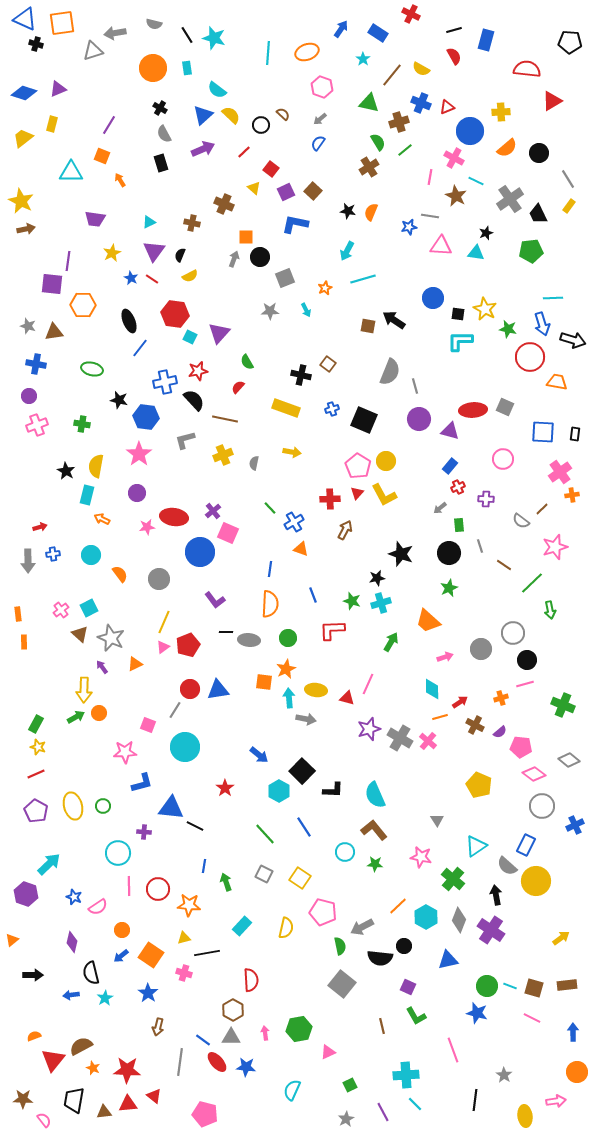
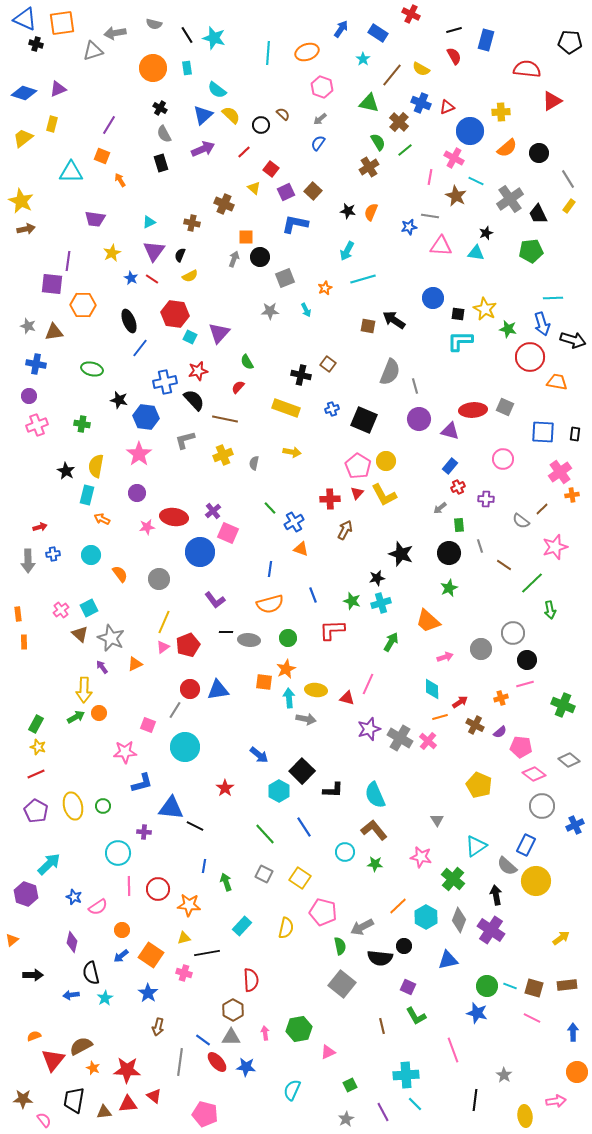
brown cross at (399, 122): rotated 30 degrees counterclockwise
orange semicircle at (270, 604): rotated 72 degrees clockwise
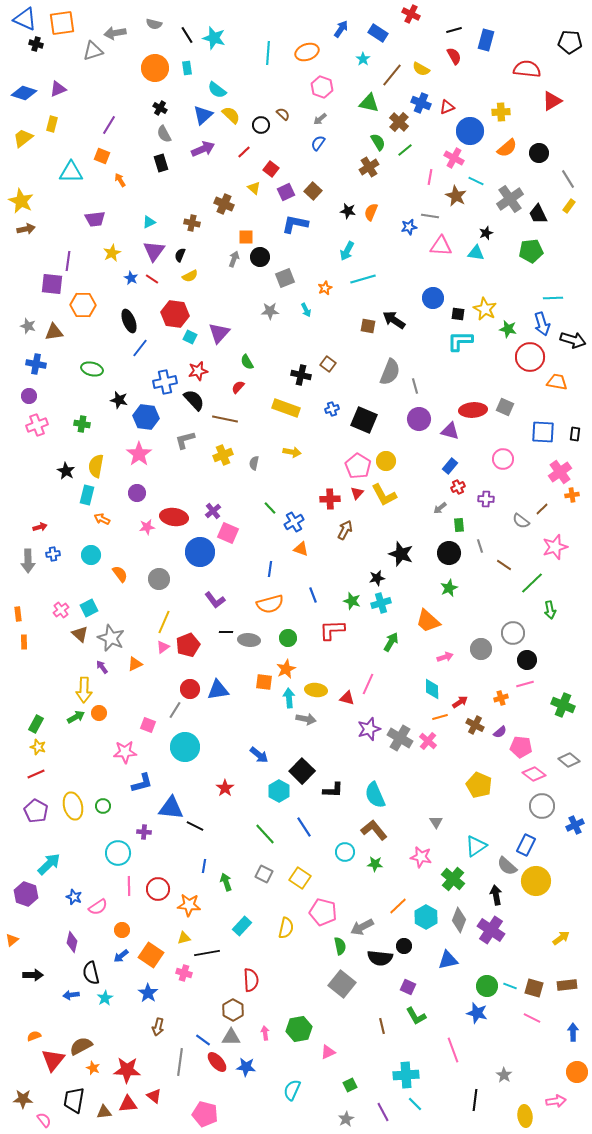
orange circle at (153, 68): moved 2 px right
purple trapezoid at (95, 219): rotated 15 degrees counterclockwise
gray triangle at (437, 820): moved 1 px left, 2 px down
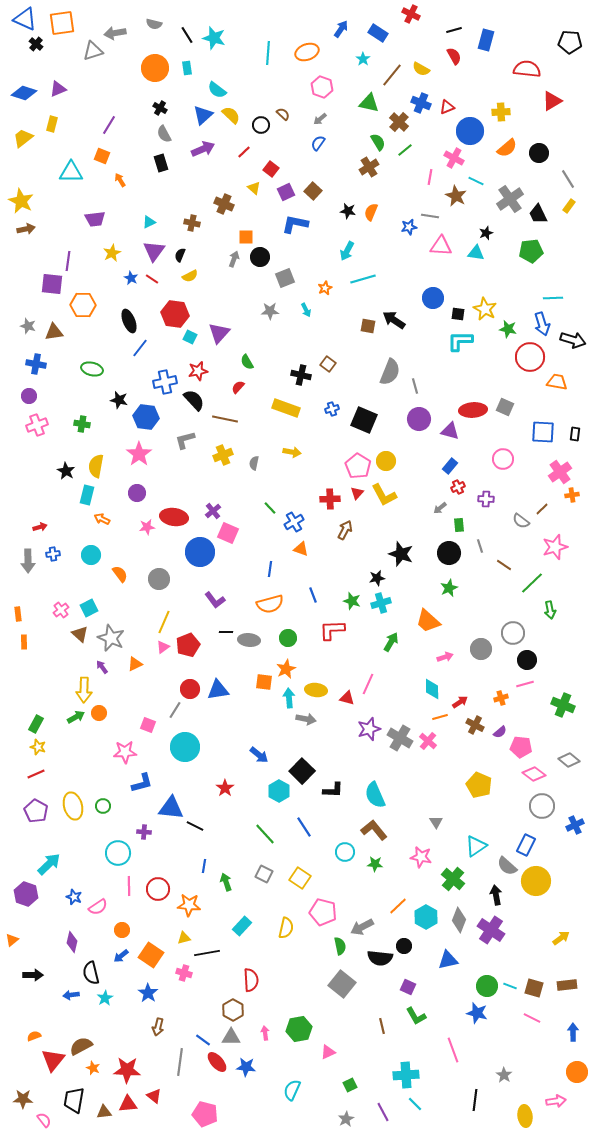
black cross at (36, 44): rotated 24 degrees clockwise
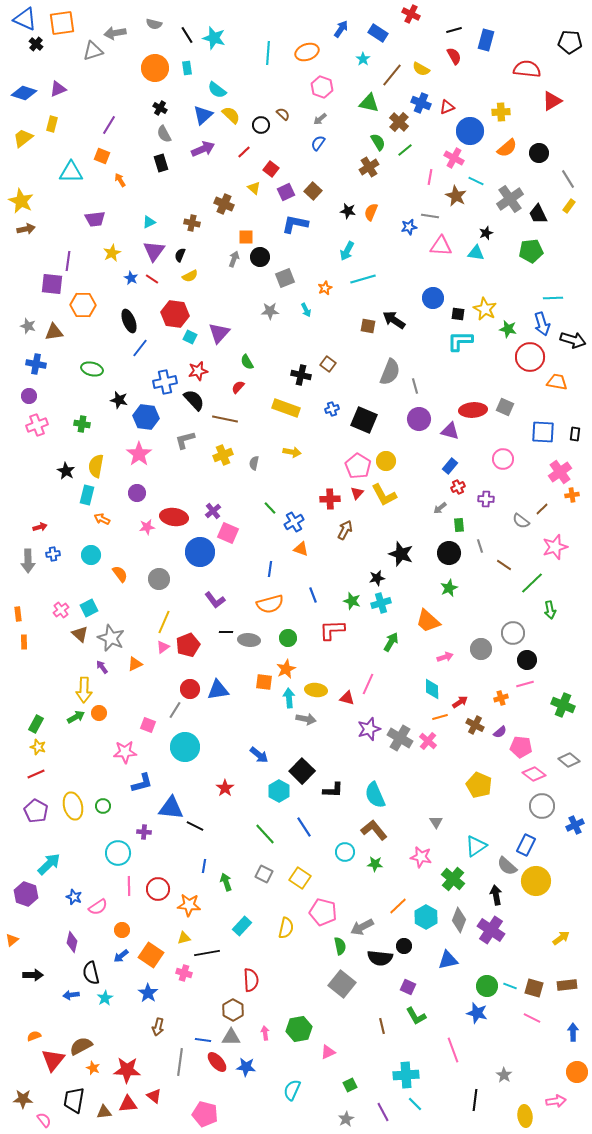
blue line at (203, 1040): rotated 28 degrees counterclockwise
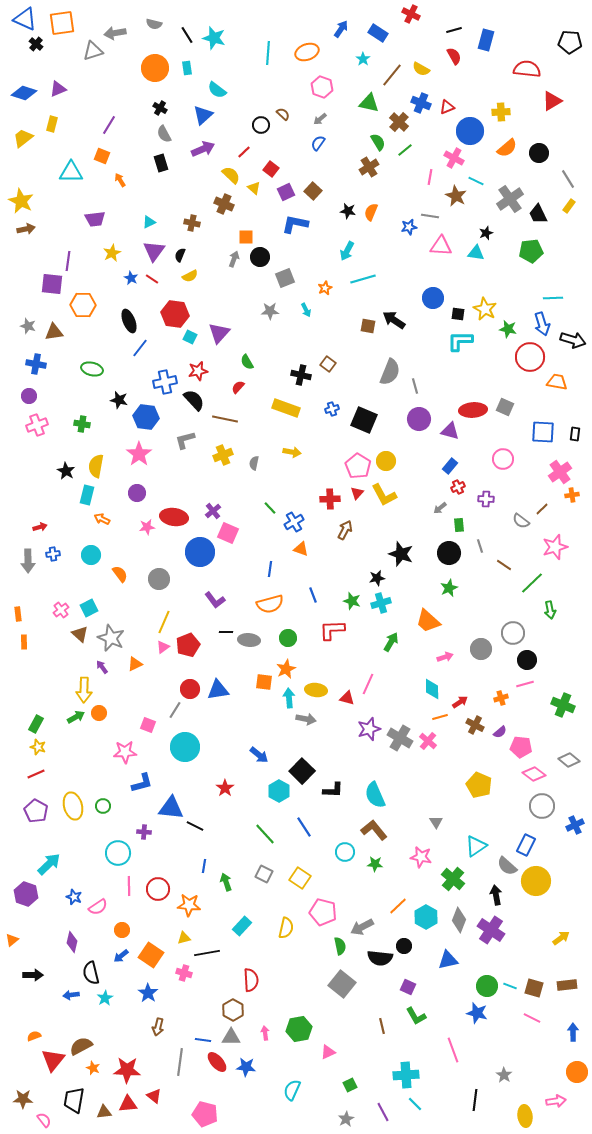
yellow semicircle at (231, 115): moved 60 px down
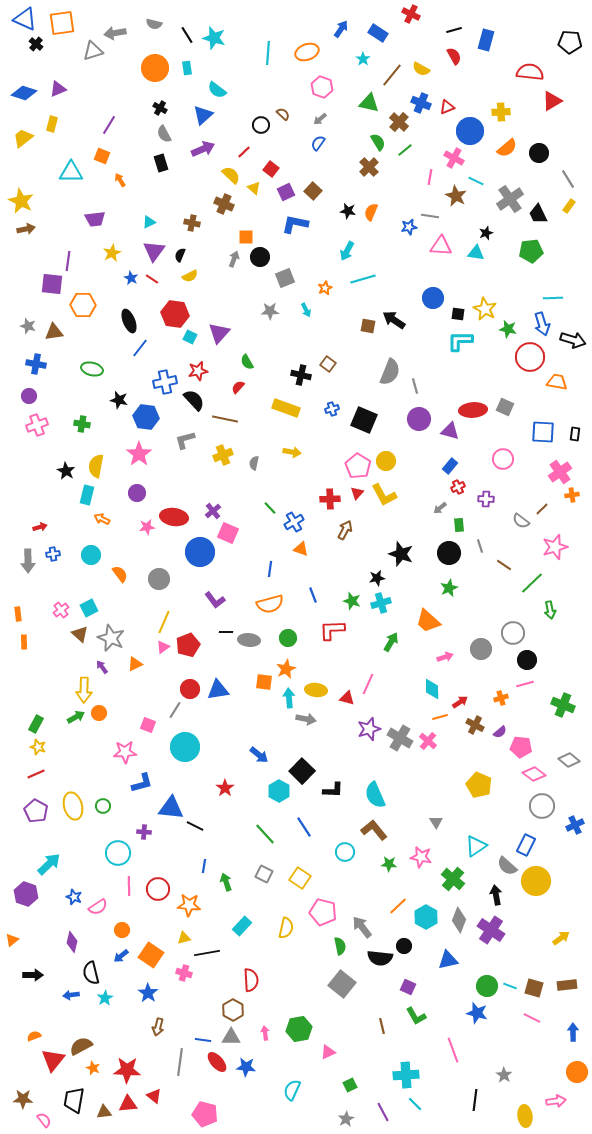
red semicircle at (527, 69): moved 3 px right, 3 px down
brown cross at (369, 167): rotated 12 degrees counterclockwise
green star at (375, 864): moved 14 px right
gray arrow at (362, 927): rotated 80 degrees clockwise
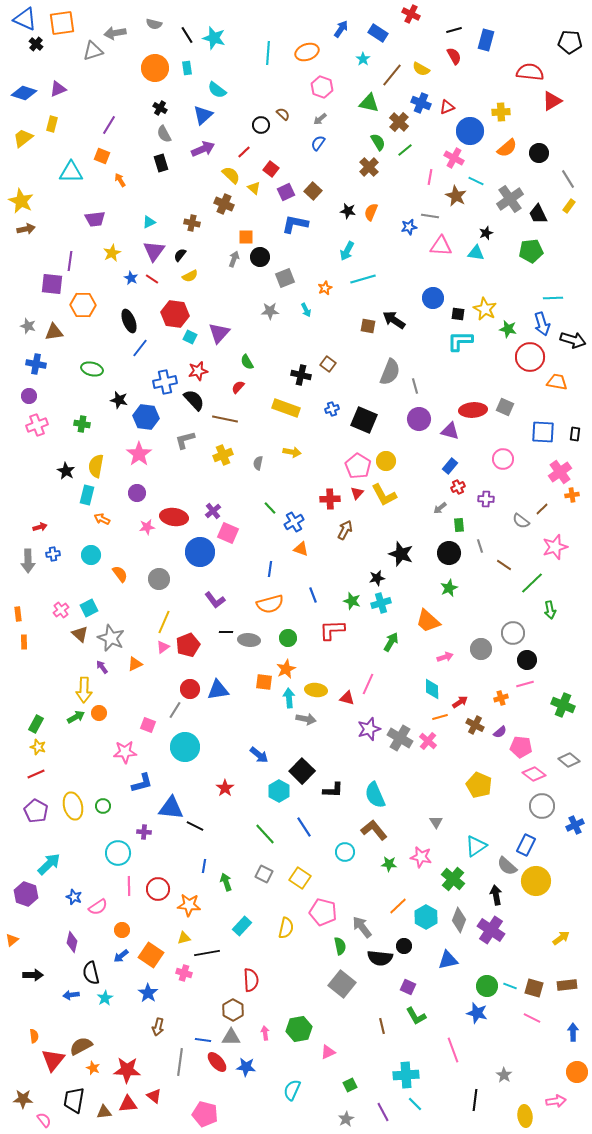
black semicircle at (180, 255): rotated 16 degrees clockwise
purple line at (68, 261): moved 2 px right
gray semicircle at (254, 463): moved 4 px right
orange semicircle at (34, 1036): rotated 104 degrees clockwise
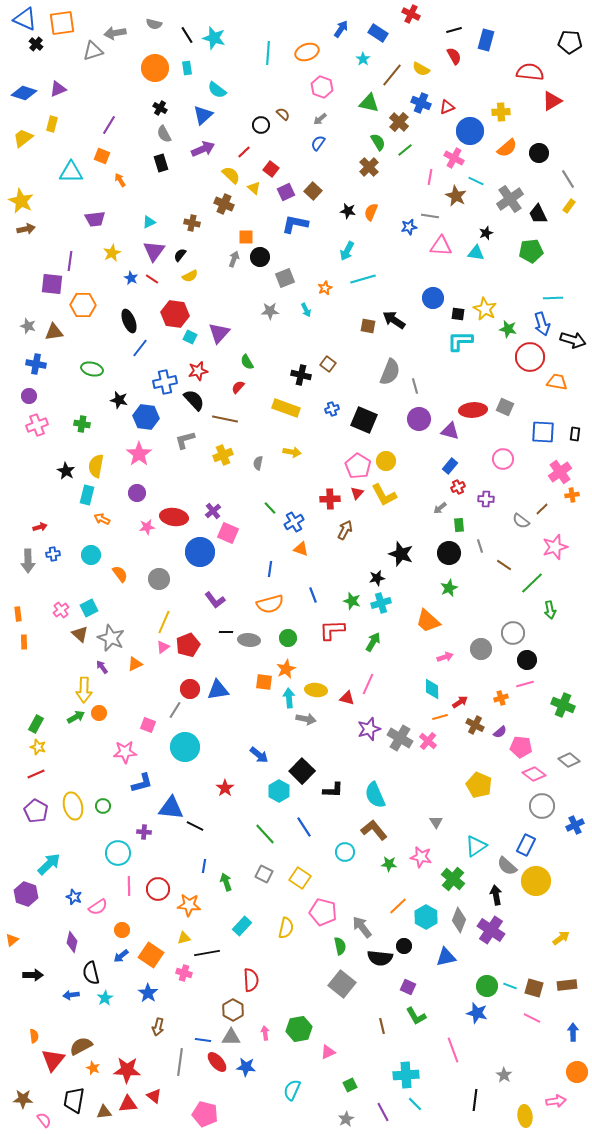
green arrow at (391, 642): moved 18 px left
blue triangle at (448, 960): moved 2 px left, 3 px up
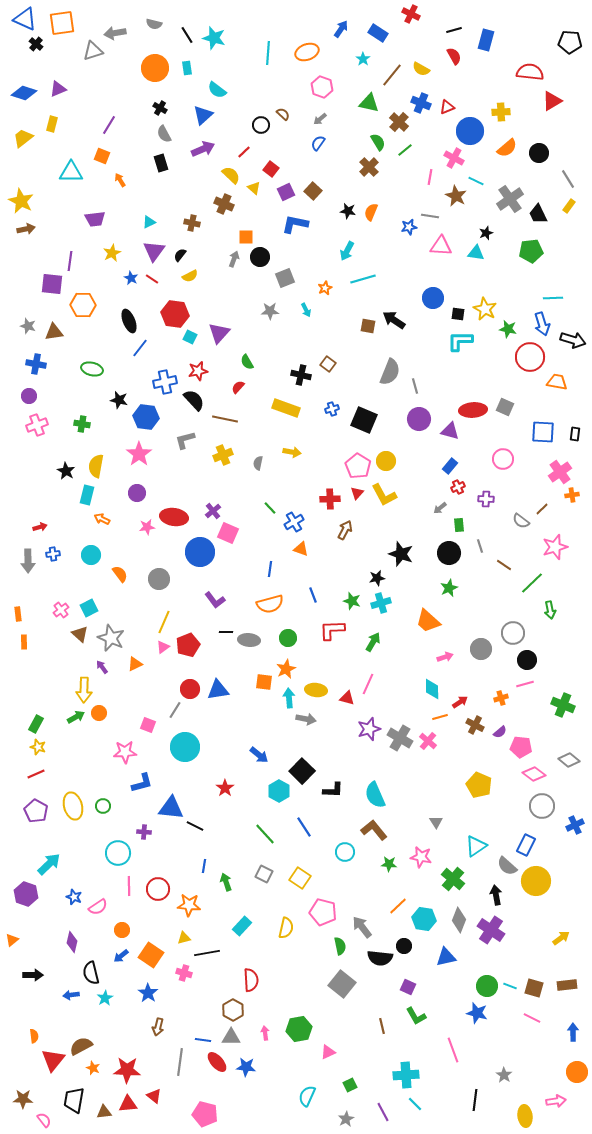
cyan hexagon at (426, 917): moved 2 px left, 2 px down; rotated 20 degrees counterclockwise
cyan semicircle at (292, 1090): moved 15 px right, 6 px down
